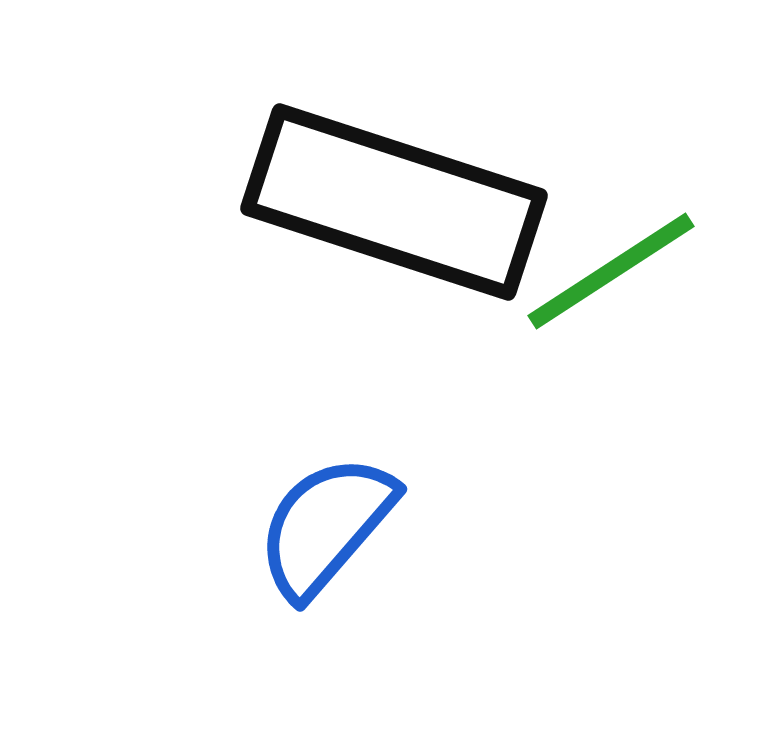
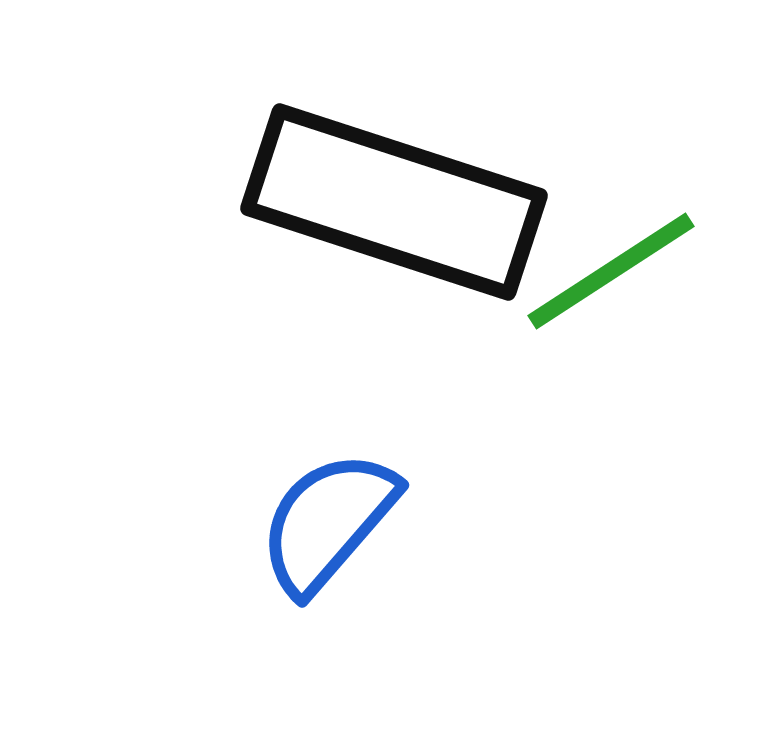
blue semicircle: moved 2 px right, 4 px up
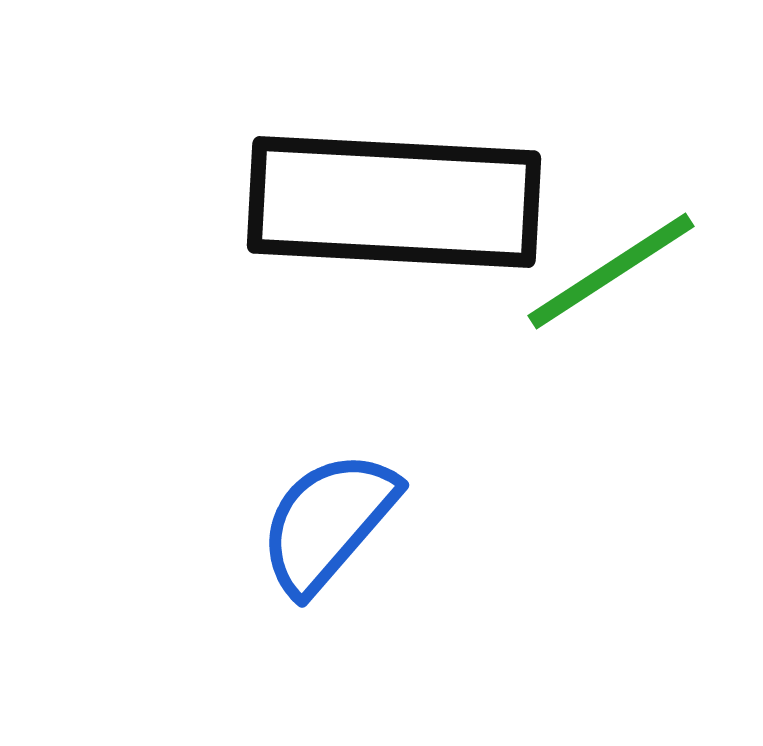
black rectangle: rotated 15 degrees counterclockwise
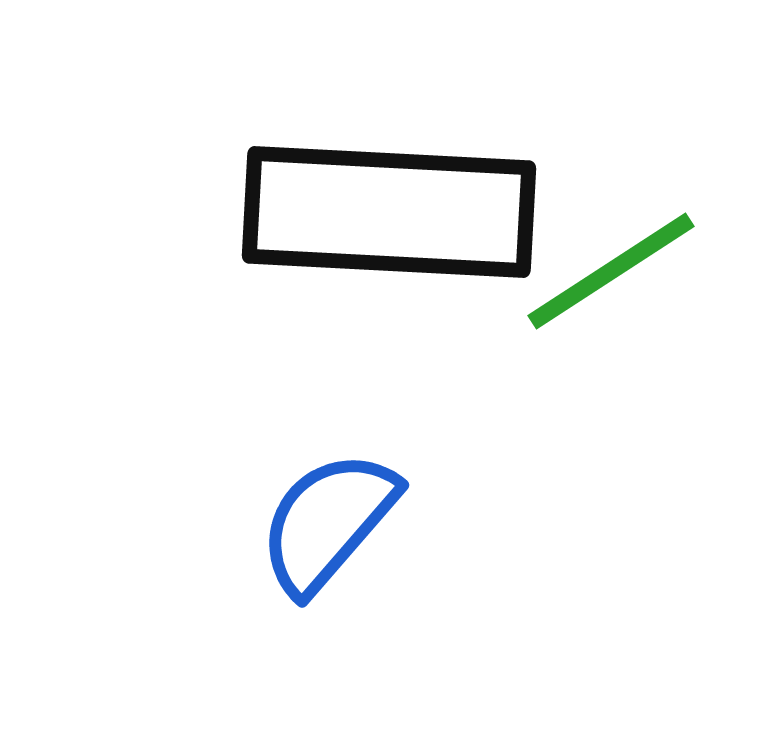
black rectangle: moved 5 px left, 10 px down
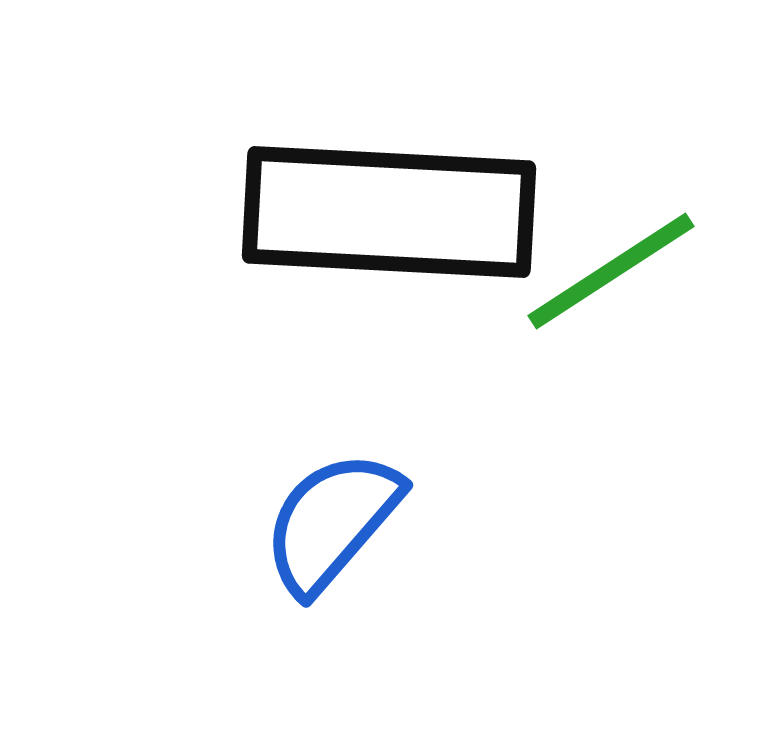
blue semicircle: moved 4 px right
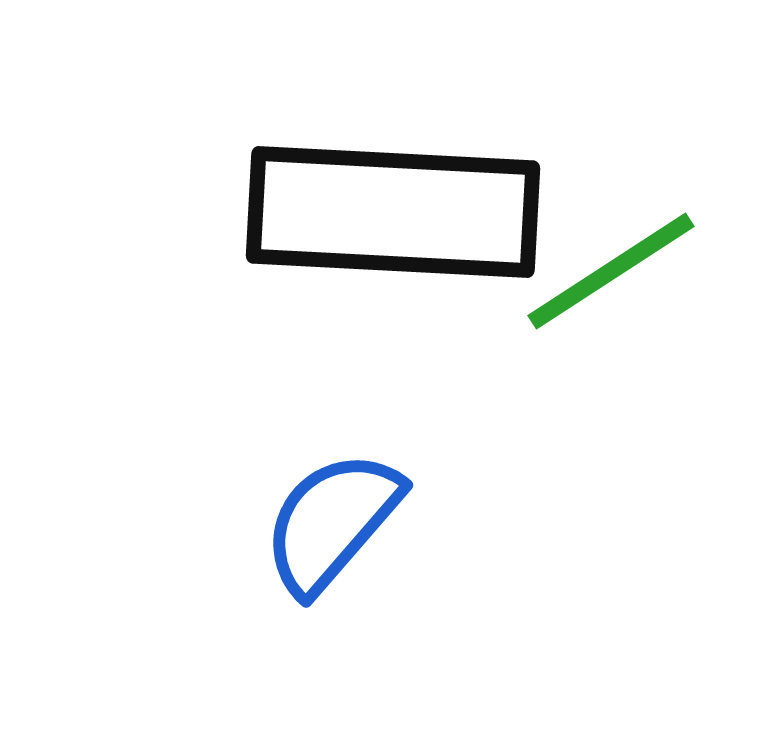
black rectangle: moved 4 px right
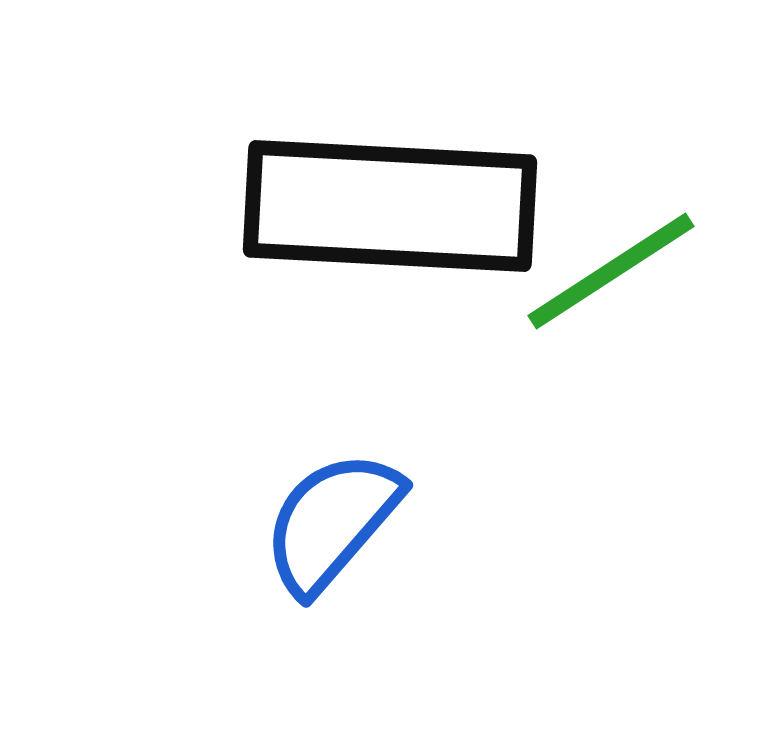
black rectangle: moved 3 px left, 6 px up
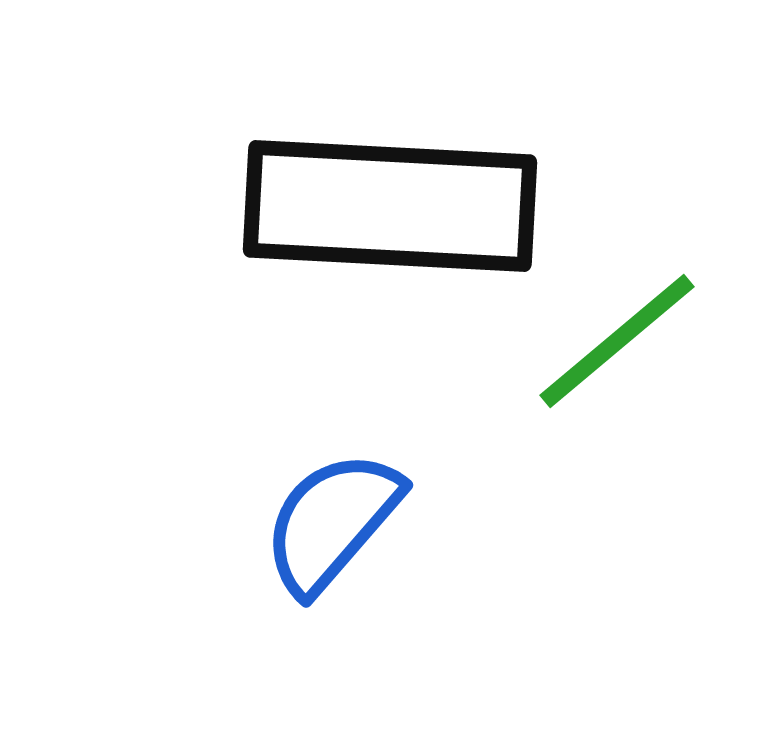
green line: moved 6 px right, 70 px down; rotated 7 degrees counterclockwise
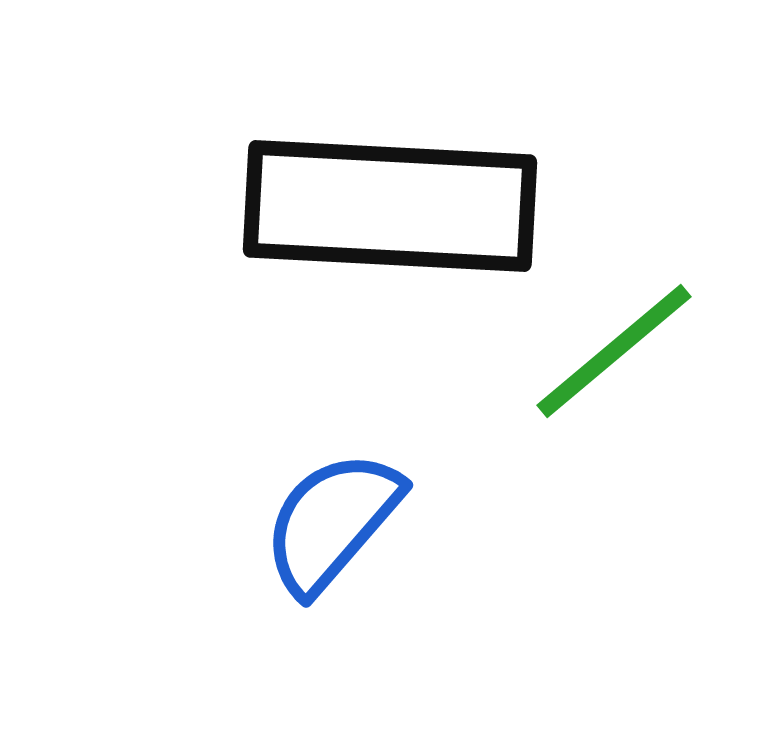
green line: moved 3 px left, 10 px down
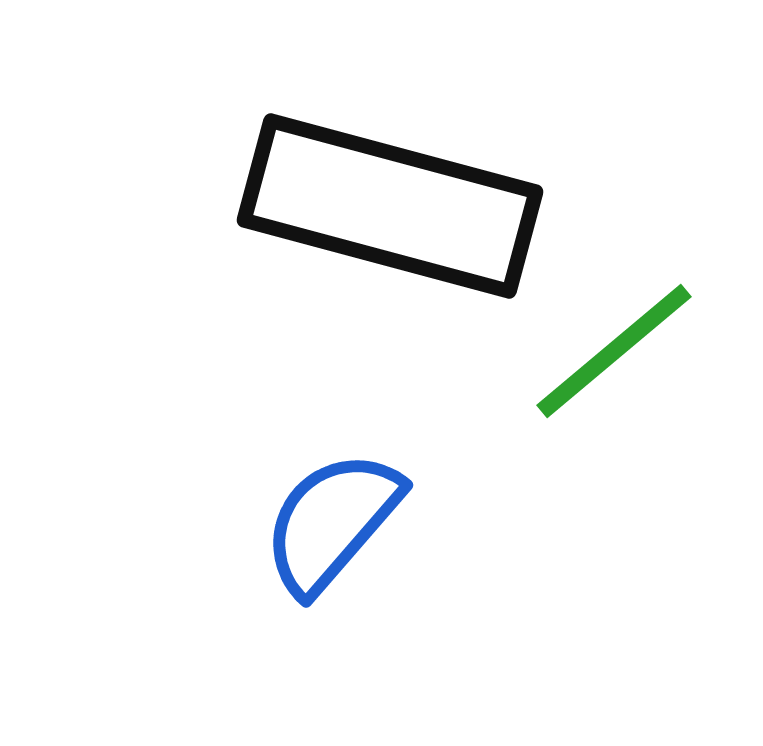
black rectangle: rotated 12 degrees clockwise
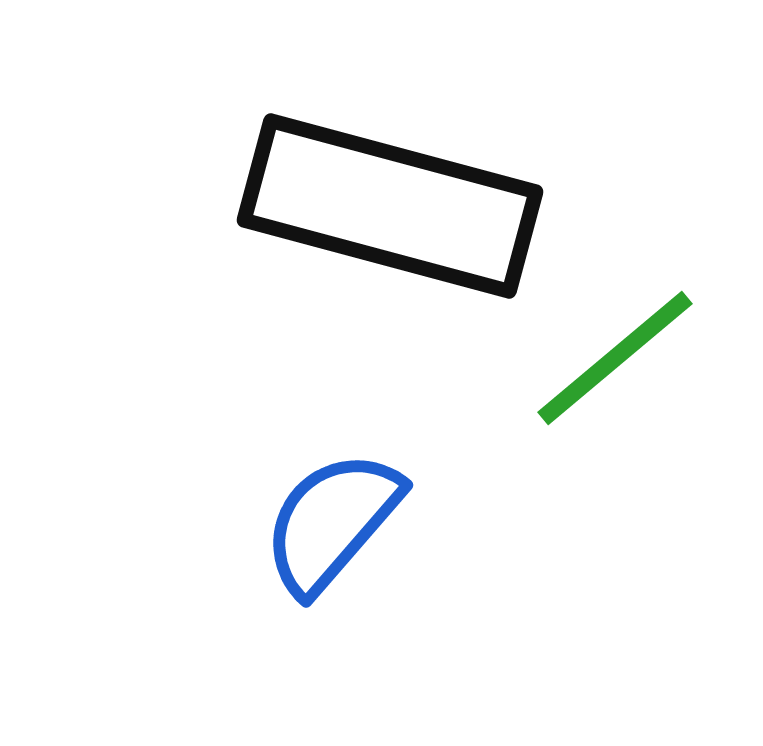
green line: moved 1 px right, 7 px down
